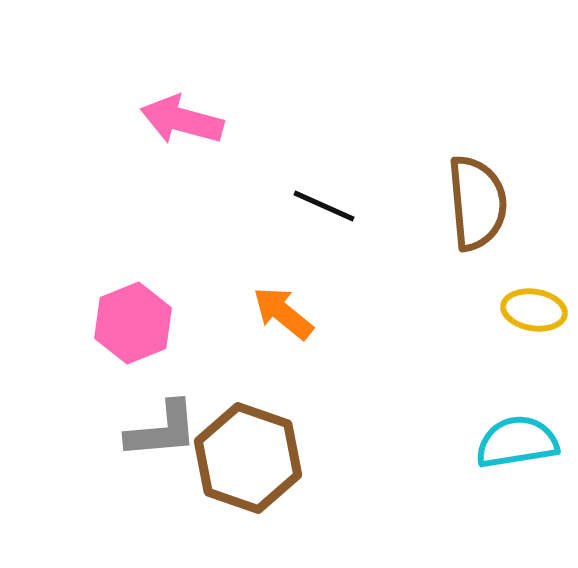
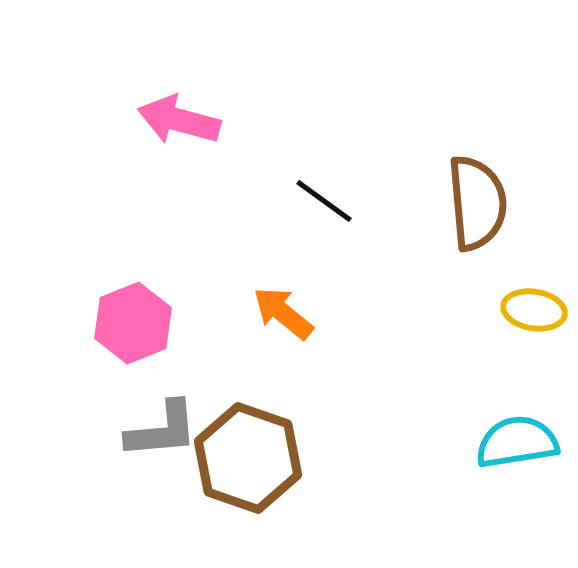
pink arrow: moved 3 px left
black line: moved 5 px up; rotated 12 degrees clockwise
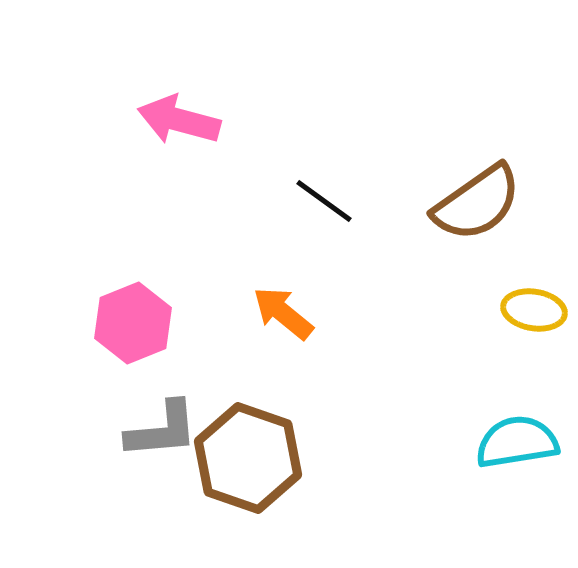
brown semicircle: rotated 60 degrees clockwise
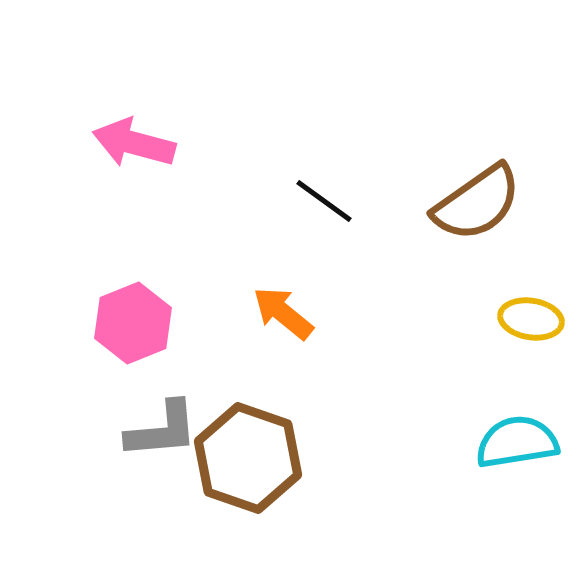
pink arrow: moved 45 px left, 23 px down
yellow ellipse: moved 3 px left, 9 px down
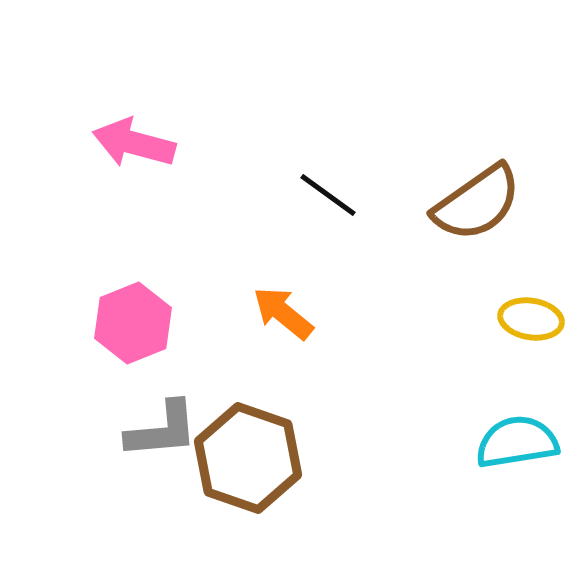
black line: moved 4 px right, 6 px up
